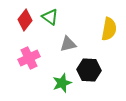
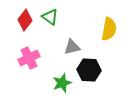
gray triangle: moved 4 px right, 3 px down
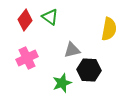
gray triangle: moved 3 px down
pink cross: moved 2 px left
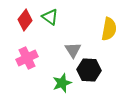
gray triangle: moved 1 px right; rotated 48 degrees counterclockwise
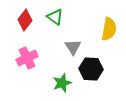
green triangle: moved 5 px right
gray triangle: moved 3 px up
black hexagon: moved 2 px right, 1 px up
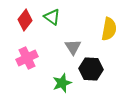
green triangle: moved 3 px left
